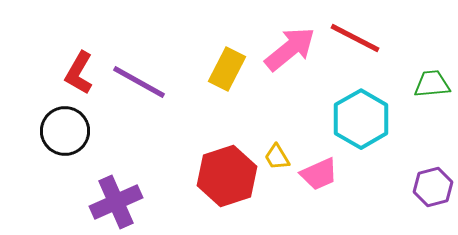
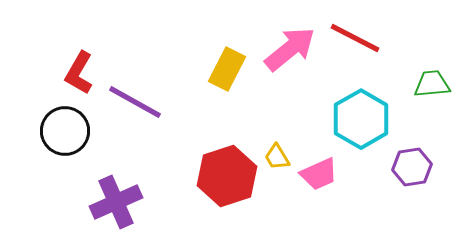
purple line: moved 4 px left, 20 px down
purple hexagon: moved 21 px left, 20 px up; rotated 6 degrees clockwise
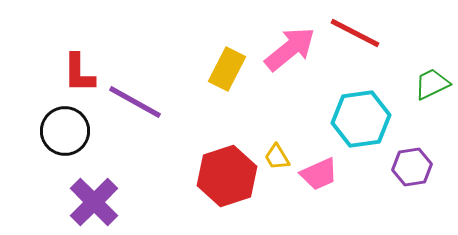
red line: moved 5 px up
red L-shape: rotated 30 degrees counterclockwise
green trapezoid: rotated 21 degrees counterclockwise
cyan hexagon: rotated 22 degrees clockwise
purple cross: moved 22 px left; rotated 21 degrees counterclockwise
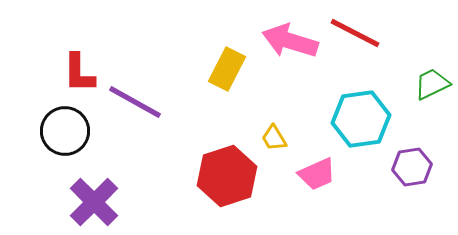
pink arrow: moved 8 px up; rotated 124 degrees counterclockwise
yellow trapezoid: moved 3 px left, 19 px up
pink trapezoid: moved 2 px left
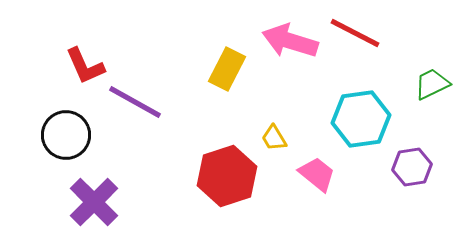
red L-shape: moved 6 px right, 7 px up; rotated 24 degrees counterclockwise
black circle: moved 1 px right, 4 px down
pink trapezoid: rotated 117 degrees counterclockwise
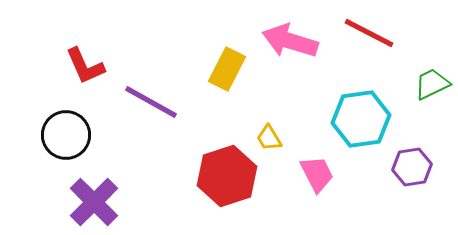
red line: moved 14 px right
purple line: moved 16 px right
yellow trapezoid: moved 5 px left
pink trapezoid: rotated 24 degrees clockwise
